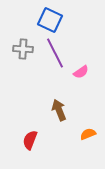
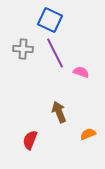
pink semicircle: rotated 126 degrees counterclockwise
brown arrow: moved 2 px down
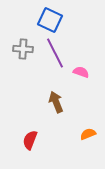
brown arrow: moved 3 px left, 10 px up
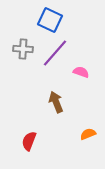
purple line: rotated 68 degrees clockwise
red semicircle: moved 1 px left, 1 px down
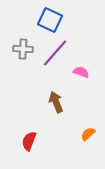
orange semicircle: rotated 21 degrees counterclockwise
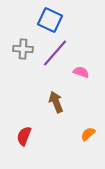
red semicircle: moved 5 px left, 5 px up
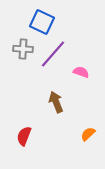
blue square: moved 8 px left, 2 px down
purple line: moved 2 px left, 1 px down
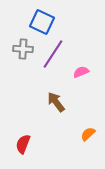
purple line: rotated 8 degrees counterclockwise
pink semicircle: rotated 42 degrees counterclockwise
brown arrow: rotated 15 degrees counterclockwise
red semicircle: moved 1 px left, 8 px down
